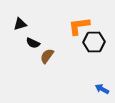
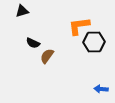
black triangle: moved 2 px right, 13 px up
blue arrow: moved 1 px left; rotated 24 degrees counterclockwise
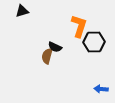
orange L-shape: rotated 115 degrees clockwise
black semicircle: moved 22 px right, 4 px down
brown semicircle: rotated 21 degrees counterclockwise
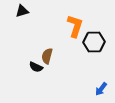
orange L-shape: moved 4 px left
black semicircle: moved 19 px left, 20 px down
blue arrow: rotated 56 degrees counterclockwise
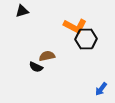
orange L-shape: rotated 100 degrees clockwise
black hexagon: moved 8 px left, 3 px up
brown semicircle: rotated 63 degrees clockwise
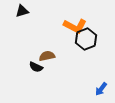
black hexagon: rotated 20 degrees counterclockwise
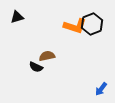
black triangle: moved 5 px left, 6 px down
orange L-shape: rotated 10 degrees counterclockwise
black hexagon: moved 6 px right, 15 px up
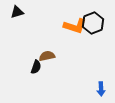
black triangle: moved 5 px up
black hexagon: moved 1 px right, 1 px up
black semicircle: rotated 96 degrees counterclockwise
blue arrow: rotated 40 degrees counterclockwise
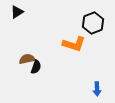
black triangle: rotated 16 degrees counterclockwise
orange L-shape: moved 1 px left, 18 px down
brown semicircle: moved 20 px left, 3 px down
blue arrow: moved 4 px left
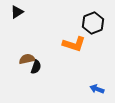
blue arrow: rotated 112 degrees clockwise
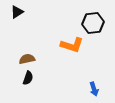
black hexagon: rotated 15 degrees clockwise
orange L-shape: moved 2 px left, 1 px down
black semicircle: moved 8 px left, 11 px down
blue arrow: moved 3 px left; rotated 128 degrees counterclockwise
